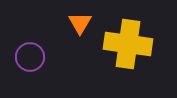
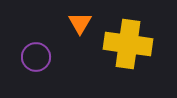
purple circle: moved 6 px right
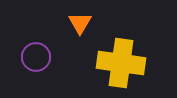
yellow cross: moved 7 px left, 19 px down
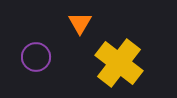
yellow cross: moved 2 px left; rotated 30 degrees clockwise
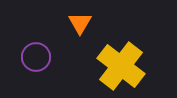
yellow cross: moved 2 px right, 3 px down
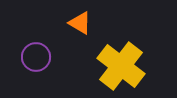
orange triangle: rotated 30 degrees counterclockwise
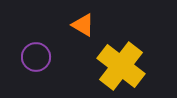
orange triangle: moved 3 px right, 2 px down
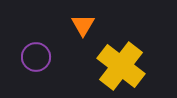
orange triangle: rotated 30 degrees clockwise
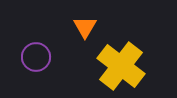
orange triangle: moved 2 px right, 2 px down
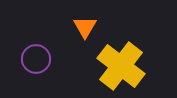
purple circle: moved 2 px down
